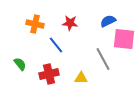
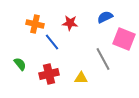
blue semicircle: moved 3 px left, 4 px up
pink square: rotated 15 degrees clockwise
blue line: moved 4 px left, 3 px up
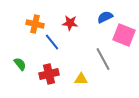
pink square: moved 4 px up
yellow triangle: moved 1 px down
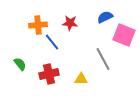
orange cross: moved 3 px right, 1 px down; rotated 18 degrees counterclockwise
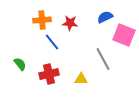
orange cross: moved 4 px right, 5 px up
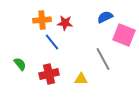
red star: moved 5 px left
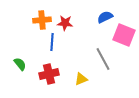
blue line: rotated 42 degrees clockwise
yellow triangle: rotated 24 degrees counterclockwise
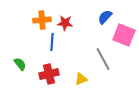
blue semicircle: rotated 21 degrees counterclockwise
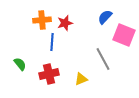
red star: rotated 21 degrees counterclockwise
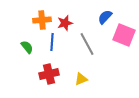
gray line: moved 16 px left, 15 px up
green semicircle: moved 7 px right, 17 px up
